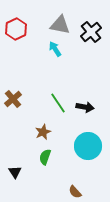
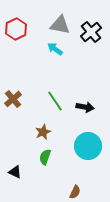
cyan arrow: rotated 21 degrees counterclockwise
green line: moved 3 px left, 2 px up
black triangle: rotated 32 degrees counterclockwise
brown semicircle: rotated 112 degrees counterclockwise
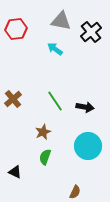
gray triangle: moved 1 px right, 4 px up
red hexagon: rotated 20 degrees clockwise
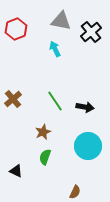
red hexagon: rotated 15 degrees counterclockwise
cyan arrow: rotated 28 degrees clockwise
black triangle: moved 1 px right, 1 px up
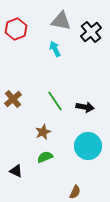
green semicircle: rotated 49 degrees clockwise
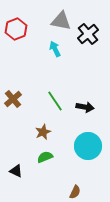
black cross: moved 3 px left, 2 px down
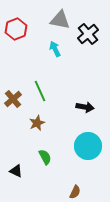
gray triangle: moved 1 px left, 1 px up
green line: moved 15 px left, 10 px up; rotated 10 degrees clockwise
brown star: moved 6 px left, 9 px up
green semicircle: rotated 84 degrees clockwise
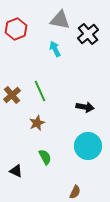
brown cross: moved 1 px left, 4 px up
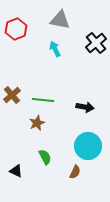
black cross: moved 8 px right, 9 px down
green line: moved 3 px right, 9 px down; rotated 60 degrees counterclockwise
brown semicircle: moved 20 px up
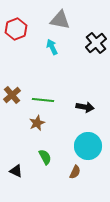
cyan arrow: moved 3 px left, 2 px up
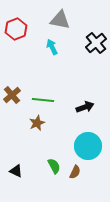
black arrow: rotated 30 degrees counterclockwise
green semicircle: moved 9 px right, 9 px down
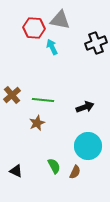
red hexagon: moved 18 px right, 1 px up; rotated 25 degrees clockwise
black cross: rotated 20 degrees clockwise
